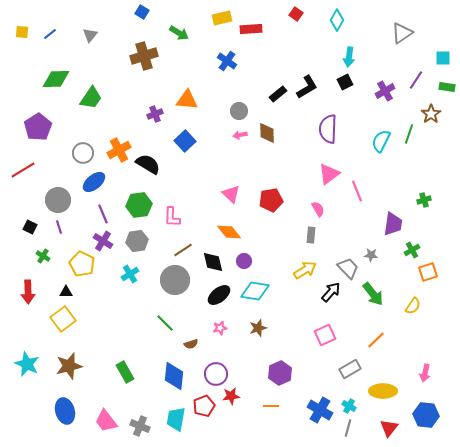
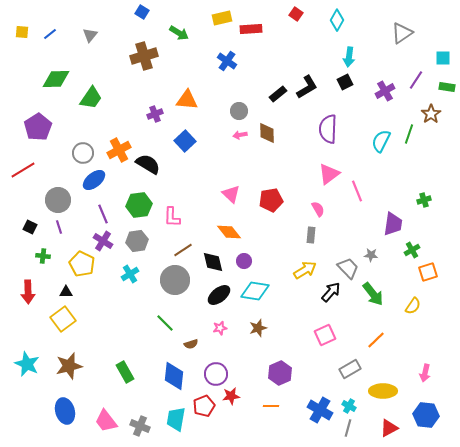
blue ellipse at (94, 182): moved 2 px up
green cross at (43, 256): rotated 24 degrees counterclockwise
red triangle at (389, 428): rotated 24 degrees clockwise
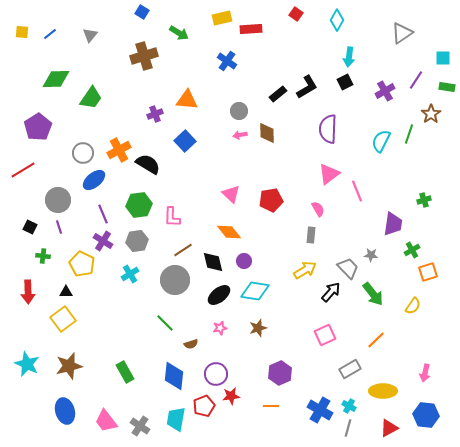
gray cross at (140, 426): rotated 12 degrees clockwise
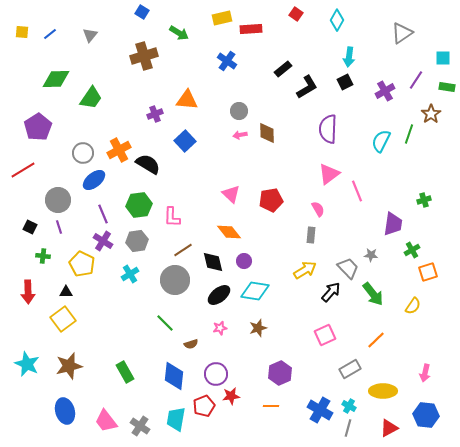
black rectangle at (278, 94): moved 5 px right, 25 px up
